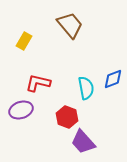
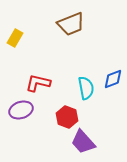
brown trapezoid: moved 1 px right, 1 px up; rotated 108 degrees clockwise
yellow rectangle: moved 9 px left, 3 px up
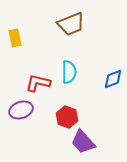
yellow rectangle: rotated 42 degrees counterclockwise
cyan semicircle: moved 17 px left, 16 px up; rotated 10 degrees clockwise
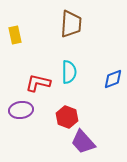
brown trapezoid: rotated 64 degrees counterclockwise
yellow rectangle: moved 3 px up
purple ellipse: rotated 10 degrees clockwise
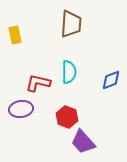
blue diamond: moved 2 px left, 1 px down
purple ellipse: moved 1 px up
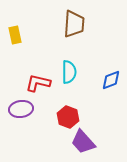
brown trapezoid: moved 3 px right
red hexagon: moved 1 px right
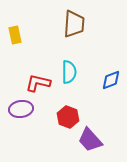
purple trapezoid: moved 7 px right, 2 px up
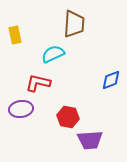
cyan semicircle: moved 16 px left, 18 px up; rotated 115 degrees counterclockwise
red hexagon: rotated 10 degrees counterclockwise
purple trapezoid: rotated 52 degrees counterclockwise
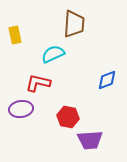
blue diamond: moved 4 px left
